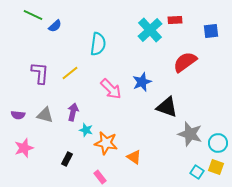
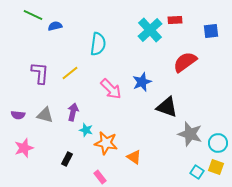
blue semicircle: rotated 152 degrees counterclockwise
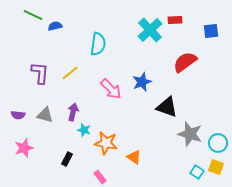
cyan star: moved 2 px left
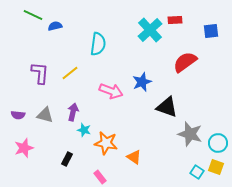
pink arrow: moved 2 px down; rotated 25 degrees counterclockwise
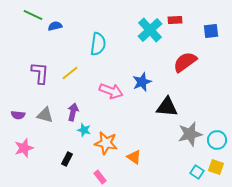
black triangle: rotated 15 degrees counterclockwise
gray star: rotated 30 degrees counterclockwise
cyan circle: moved 1 px left, 3 px up
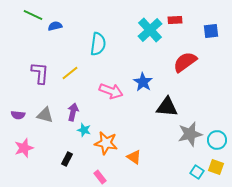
blue star: moved 1 px right; rotated 18 degrees counterclockwise
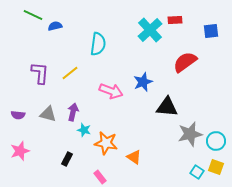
blue star: rotated 18 degrees clockwise
gray triangle: moved 3 px right, 1 px up
cyan circle: moved 1 px left, 1 px down
pink star: moved 4 px left, 3 px down
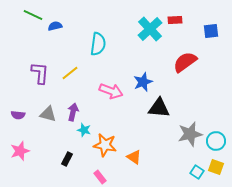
cyan cross: moved 1 px up
black triangle: moved 8 px left, 1 px down
orange star: moved 1 px left, 2 px down
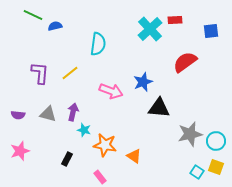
orange triangle: moved 1 px up
